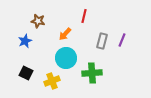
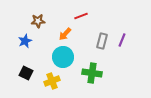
red line: moved 3 px left; rotated 56 degrees clockwise
brown star: rotated 16 degrees counterclockwise
cyan circle: moved 3 px left, 1 px up
green cross: rotated 12 degrees clockwise
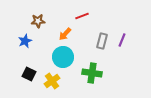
red line: moved 1 px right
black square: moved 3 px right, 1 px down
yellow cross: rotated 14 degrees counterclockwise
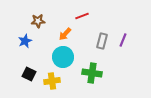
purple line: moved 1 px right
yellow cross: rotated 28 degrees clockwise
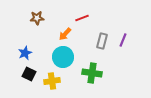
red line: moved 2 px down
brown star: moved 1 px left, 3 px up
blue star: moved 12 px down
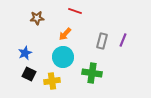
red line: moved 7 px left, 7 px up; rotated 40 degrees clockwise
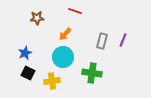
black square: moved 1 px left, 1 px up
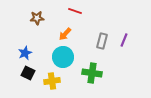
purple line: moved 1 px right
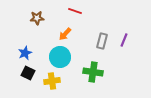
cyan circle: moved 3 px left
green cross: moved 1 px right, 1 px up
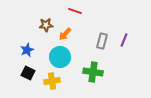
brown star: moved 9 px right, 7 px down
blue star: moved 2 px right, 3 px up
